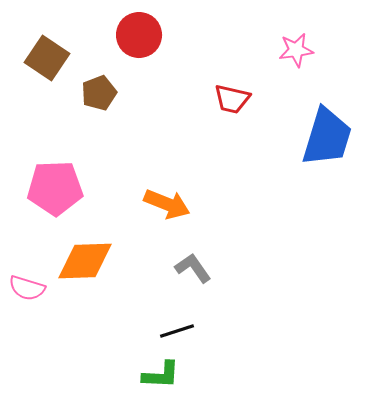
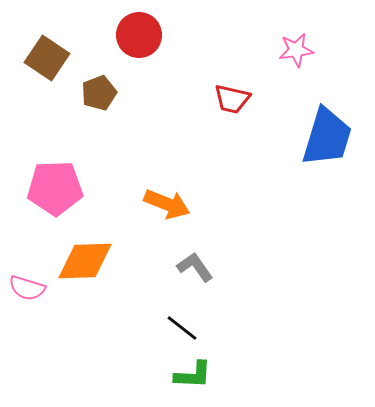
gray L-shape: moved 2 px right, 1 px up
black line: moved 5 px right, 3 px up; rotated 56 degrees clockwise
green L-shape: moved 32 px right
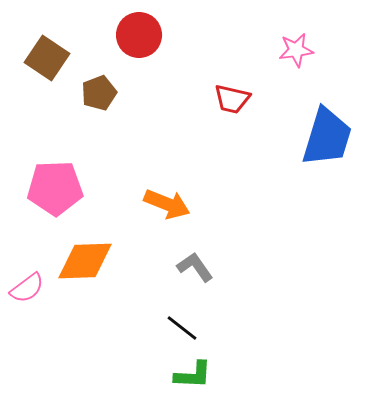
pink semicircle: rotated 54 degrees counterclockwise
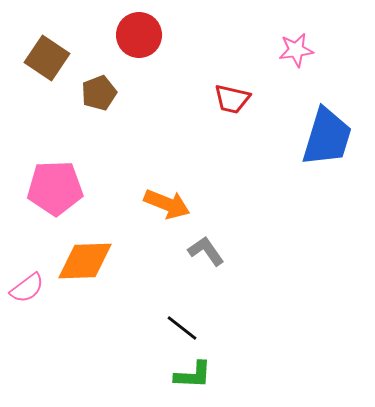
gray L-shape: moved 11 px right, 16 px up
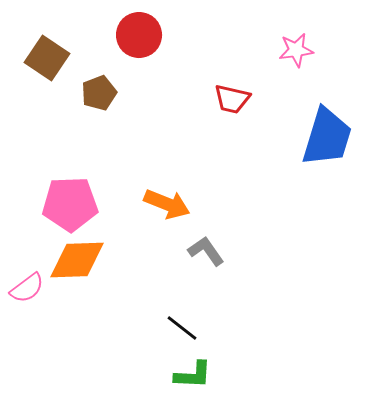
pink pentagon: moved 15 px right, 16 px down
orange diamond: moved 8 px left, 1 px up
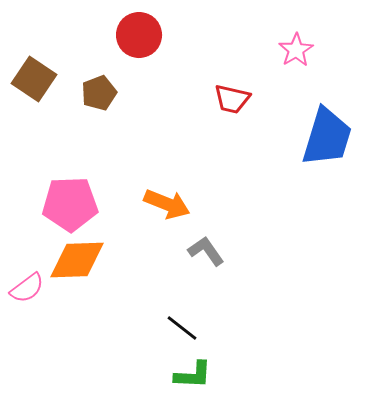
pink star: rotated 24 degrees counterclockwise
brown square: moved 13 px left, 21 px down
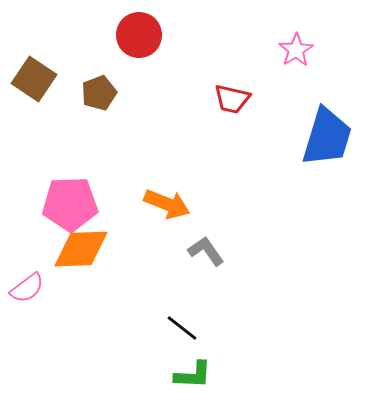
orange diamond: moved 4 px right, 11 px up
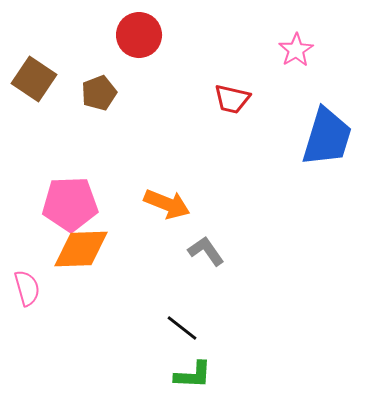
pink semicircle: rotated 69 degrees counterclockwise
